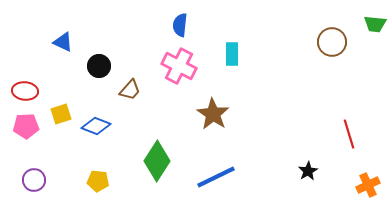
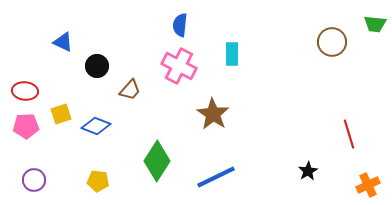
black circle: moved 2 px left
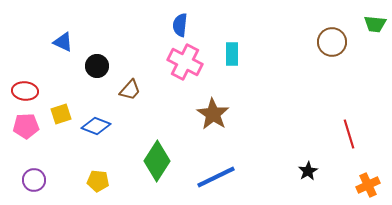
pink cross: moved 6 px right, 4 px up
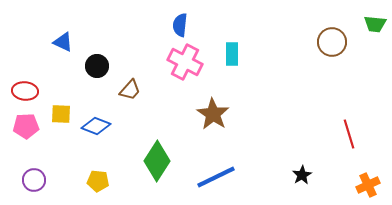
yellow square: rotated 20 degrees clockwise
black star: moved 6 px left, 4 px down
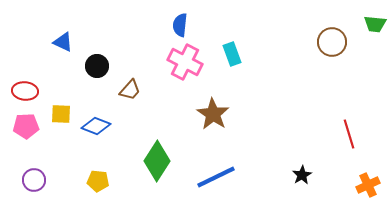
cyan rectangle: rotated 20 degrees counterclockwise
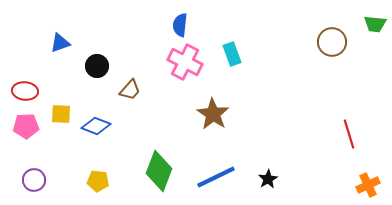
blue triangle: moved 3 px left, 1 px down; rotated 45 degrees counterclockwise
green diamond: moved 2 px right, 10 px down; rotated 12 degrees counterclockwise
black star: moved 34 px left, 4 px down
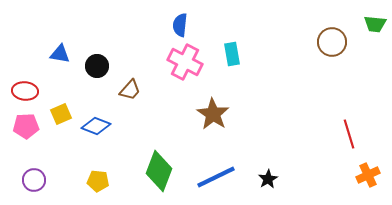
blue triangle: moved 11 px down; rotated 30 degrees clockwise
cyan rectangle: rotated 10 degrees clockwise
yellow square: rotated 25 degrees counterclockwise
orange cross: moved 10 px up
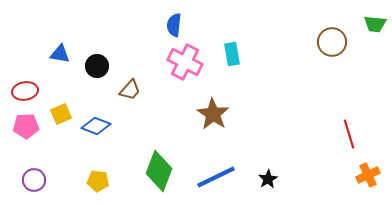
blue semicircle: moved 6 px left
red ellipse: rotated 15 degrees counterclockwise
